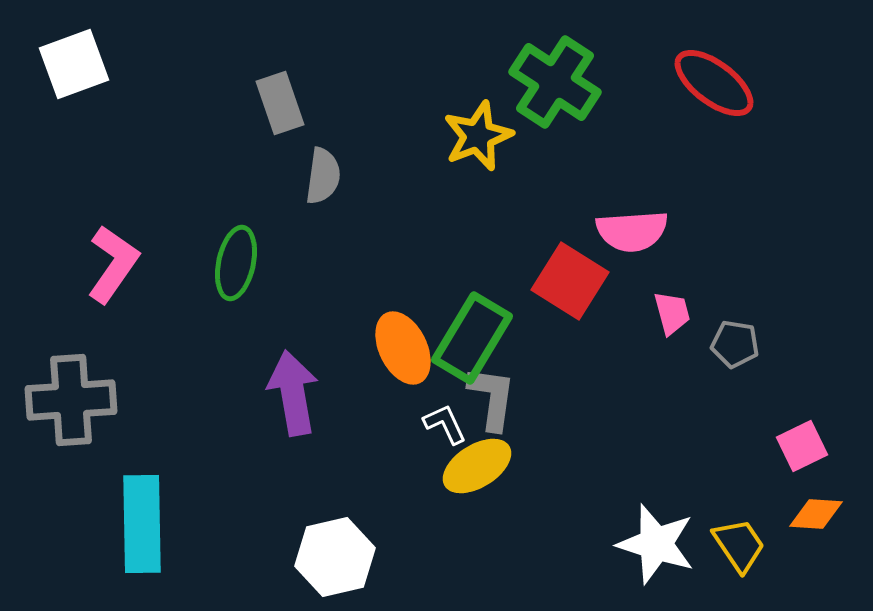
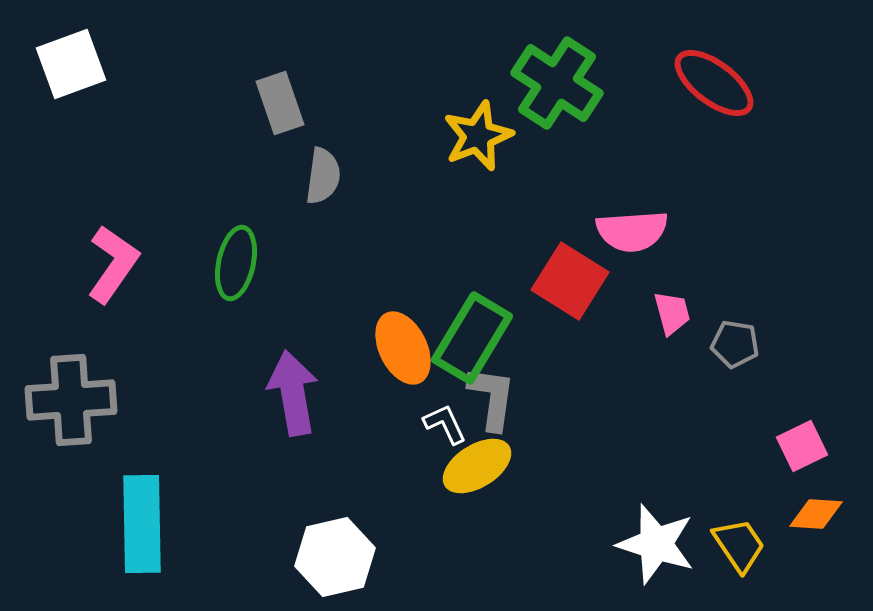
white square: moved 3 px left
green cross: moved 2 px right, 1 px down
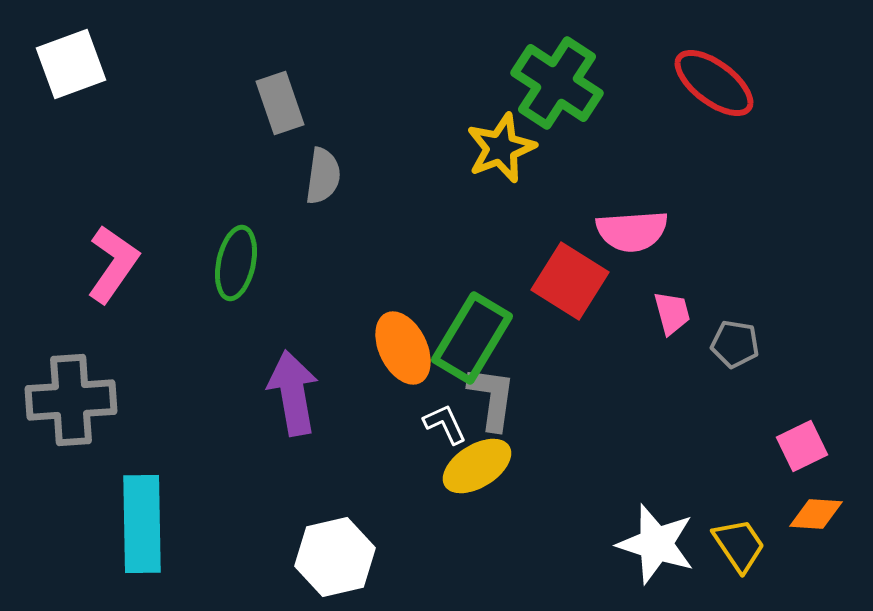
yellow star: moved 23 px right, 12 px down
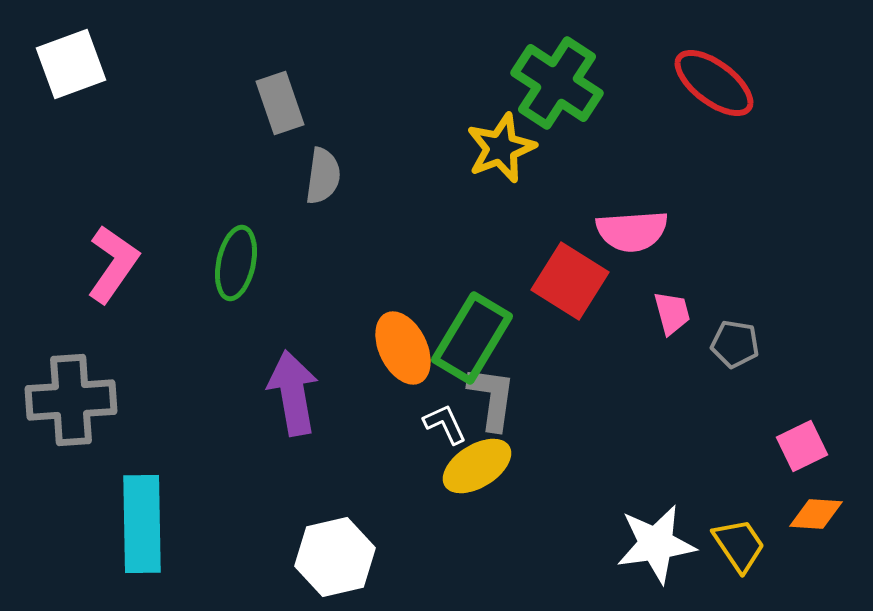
white star: rotated 26 degrees counterclockwise
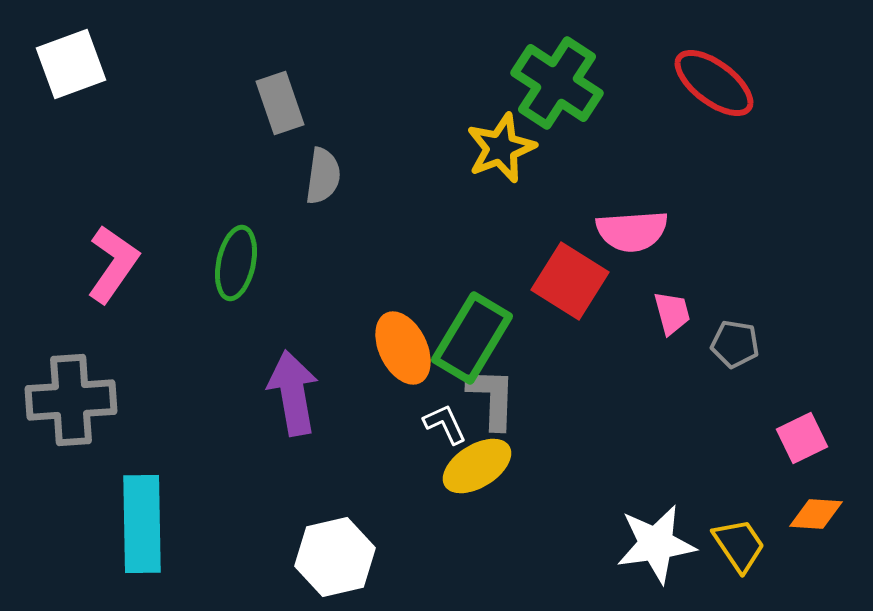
gray L-shape: rotated 6 degrees counterclockwise
pink square: moved 8 px up
